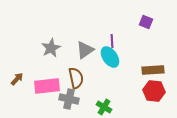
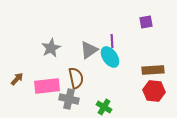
purple square: rotated 32 degrees counterclockwise
gray triangle: moved 4 px right
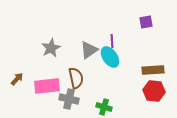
green cross: rotated 14 degrees counterclockwise
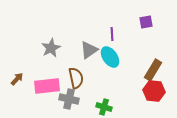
purple line: moved 7 px up
brown rectangle: rotated 55 degrees counterclockwise
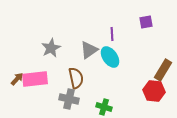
brown rectangle: moved 10 px right
pink rectangle: moved 12 px left, 7 px up
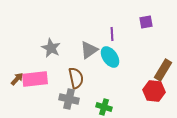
gray star: rotated 18 degrees counterclockwise
